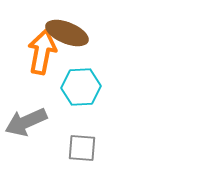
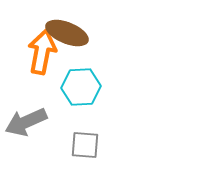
gray square: moved 3 px right, 3 px up
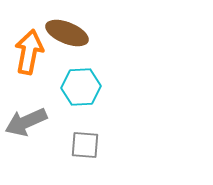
orange arrow: moved 13 px left
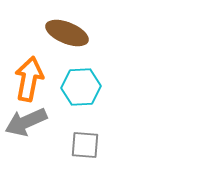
orange arrow: moved 27 px down
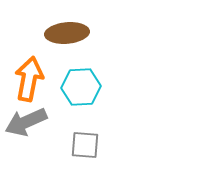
brown ellipse: rotated 27 degrees counterclockwise
